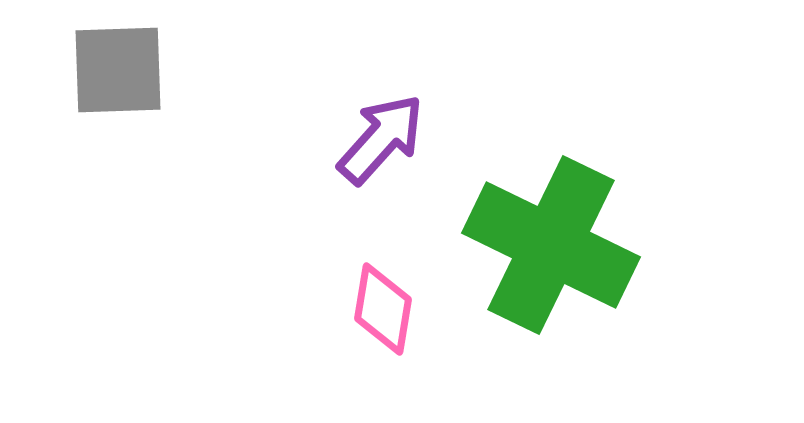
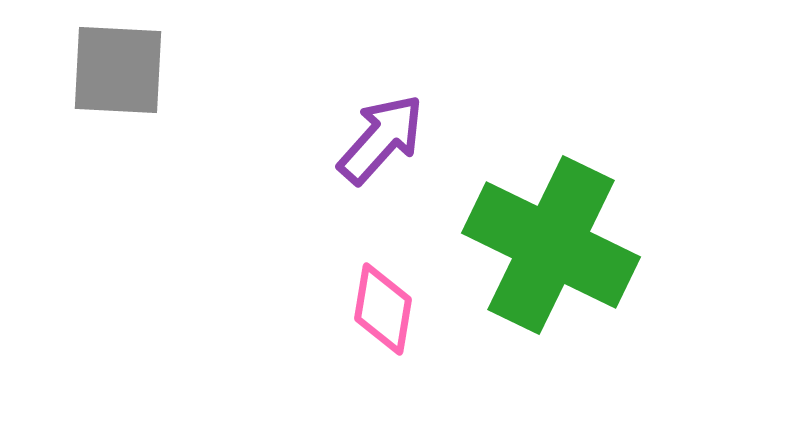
gray square: rotated 5 degrees clockwise
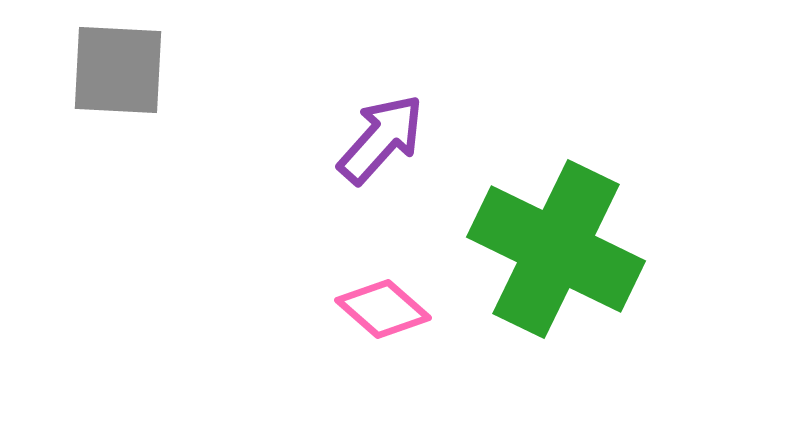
green cross: moved 5 px right, 4 px down
pink diamond: rotated 58 degrees counterclockwise
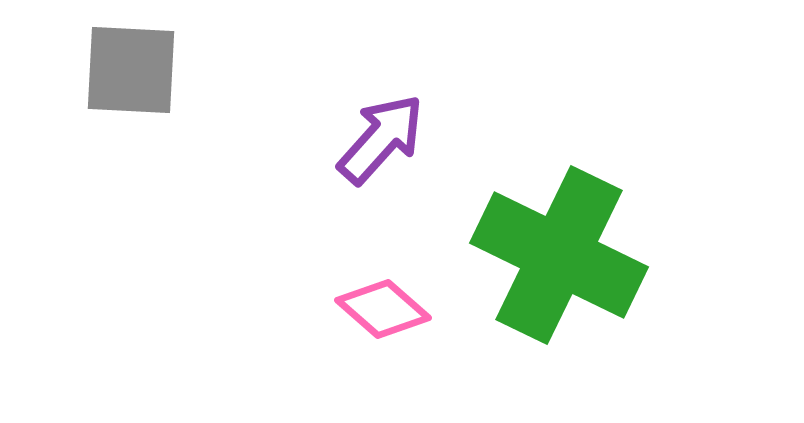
gray square: moved 13 px right
green cross: moved 3 px right, 6 px down
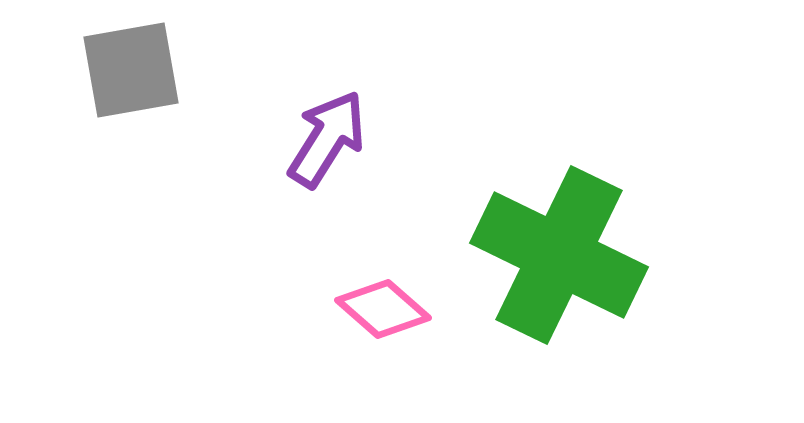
gray square: rotated 13 degrees counterclockwise
purple arrow: moved 54 px left; rotated 10 degrees counterclockwise
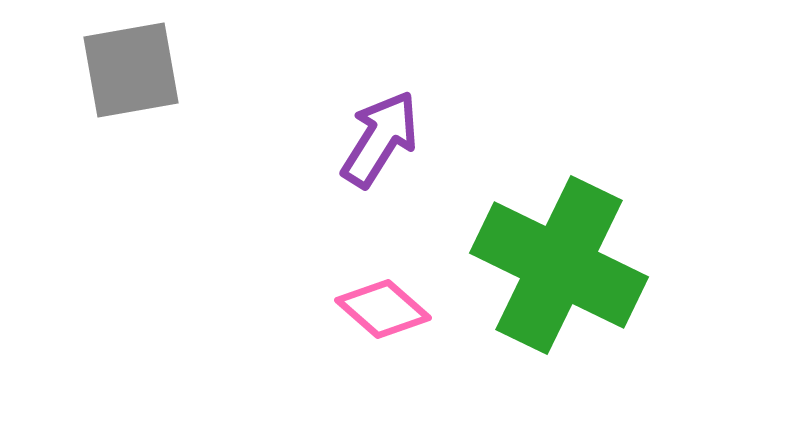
purple arrow: moved 53 px right
green cross: moved 10 px down
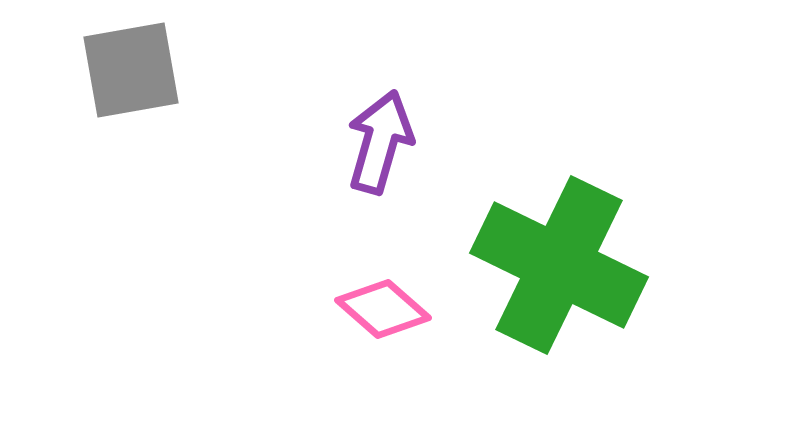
purple arrow: moved 3 px down; rotated 16 degrees counterclockwise
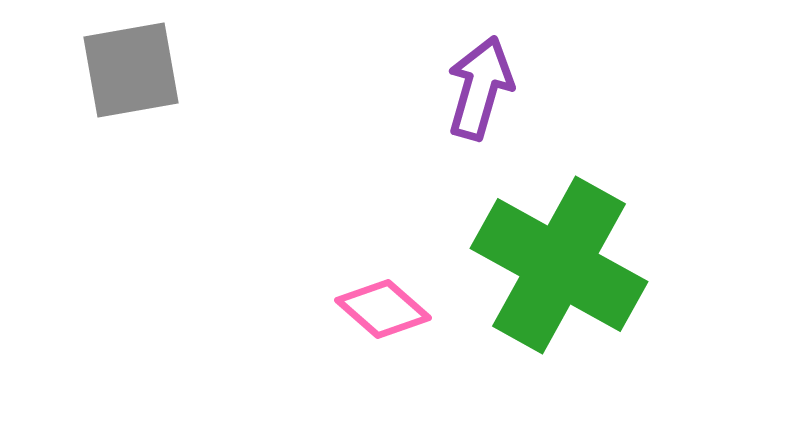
purple arrow: moved 100 px right, 54 px up
green cross: rotated 3 degrees clockwise
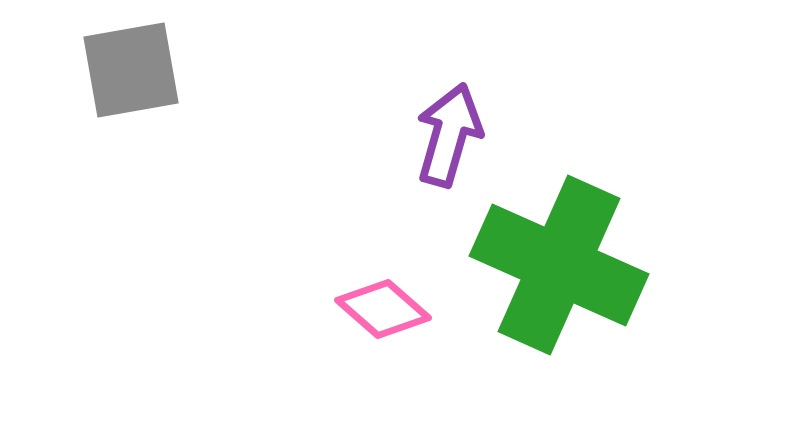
purple arrow: moved 31 px left, 47 px down
green cross: rotated 5 degrees counterclockwise
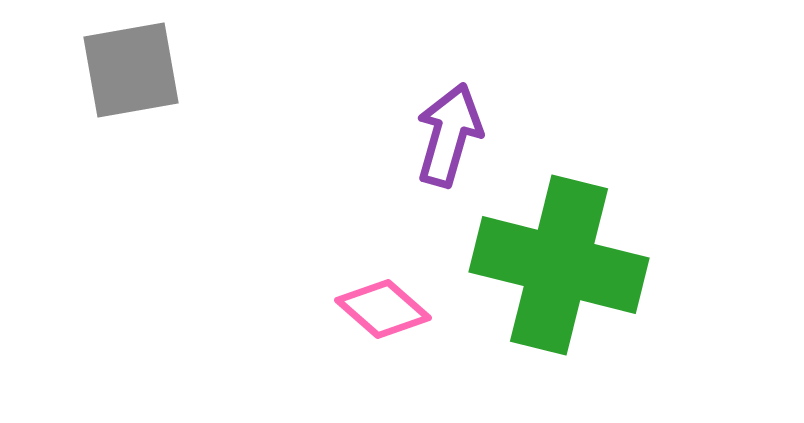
green cross: rotated 10 degrees counterclockwise
